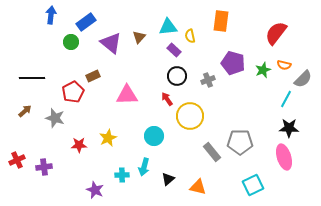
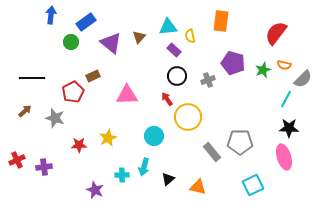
yellow circle: moved 2 px left, 1 px down
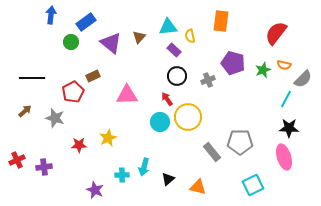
cyan circle: moved 6 px right, 14 px up
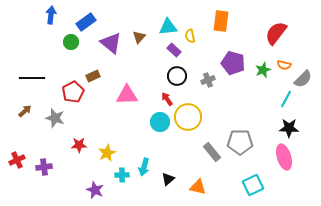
yellow star: moved 1 px left, 15 px down
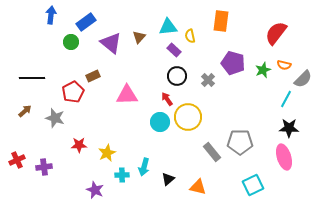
gray cross: rotated 24 degrees counterclockwise
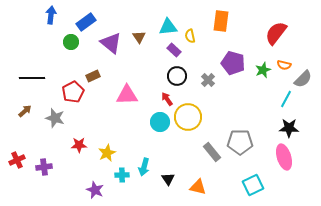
brown triangle: rotated 16 degrees counterclockwise
black triangle: rotated 24 degrees counterclockwise
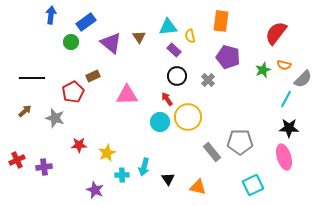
purple pentagon: moved 5 px left, 6 px up
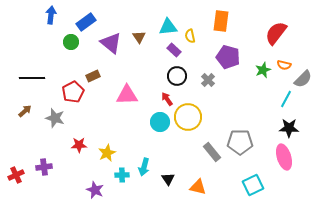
red cross: moved 1 px left, 15 px down
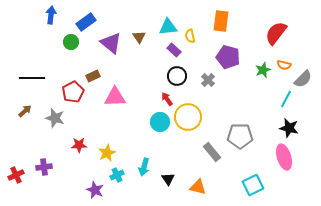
pink triangle: moved 12 px left, 2 px down
black star: rotated 12 degrees clockwise
gray pentagon: moved 6 px up
cyan cross: moved 5 px left; rotated 24 degrees counterclockwise
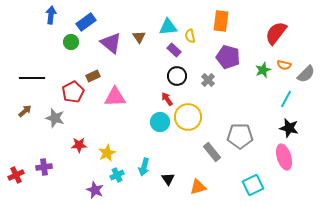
gray semicircle: moved 3 px right, 5 px up
orange triangle: rotated 30 degrees counterclockwise
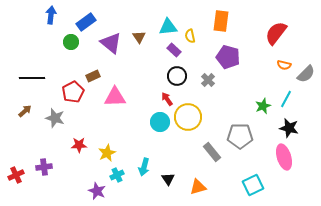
green star: moved 36 px down
purple star: moved 2 px right, 1 px down
